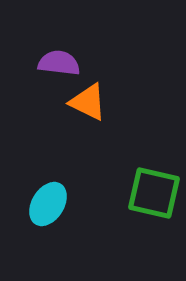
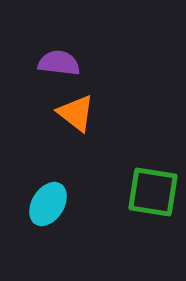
orange triangle: moved 12 px left, 11 px down; rotated 12 degrees clockwise
green square: moved 1 px left, 1 px up; rotated 4 degrees counterclockwise
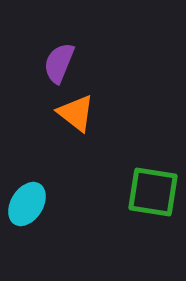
purple semicircle: rotated 75 degrees counterclockwise
cyan ellipse: moved 21 px left
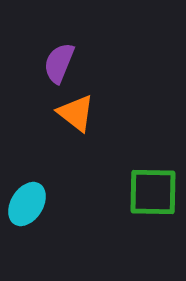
green square: rotated 8 degrees counterclockwise
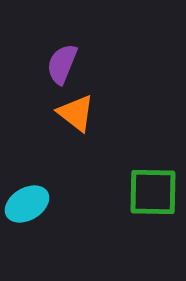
purple semicircle: moved 3 px right, 1 px down
cyan ellipse: rotated 27 degrees clockwise
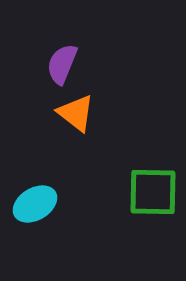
cyan ellipse: moved 8 px right
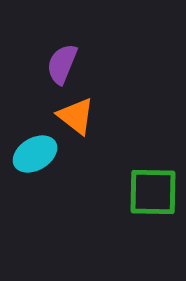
orange triangle: moved 3 px down
cyan ellipse: moved 50 px up
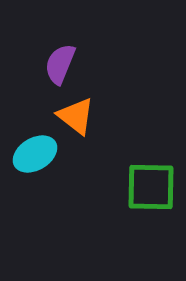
purple semicircle: moved 2 px left
green square: moved 2 px left, 5 px up
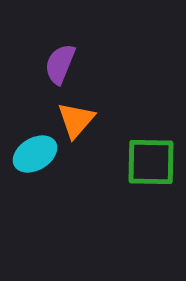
orange triangle: moved 4 px down; rotated 33 degrees clockwise
green square: moved 25 px up
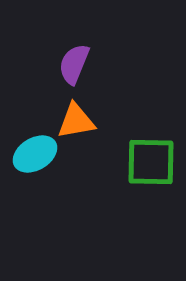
purple semicircle: moved 14 px right
orange triangle: moved 1 px down; rotated 39 degrees clockwise
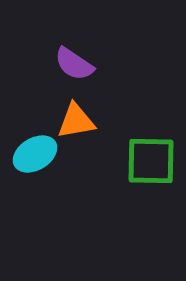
purple semicircle: rotated 78 degrees counterclockwise
green square: moved 1 px up
